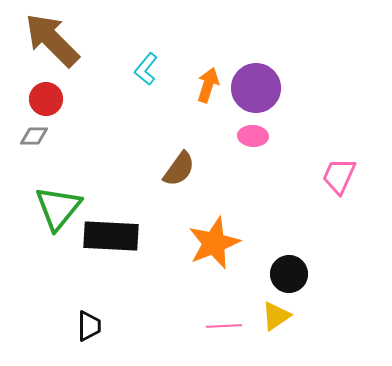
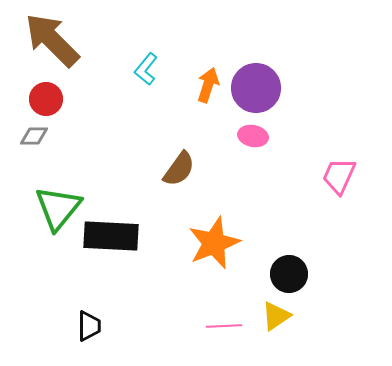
pink ellipse: rotated 8 degrees clockwise
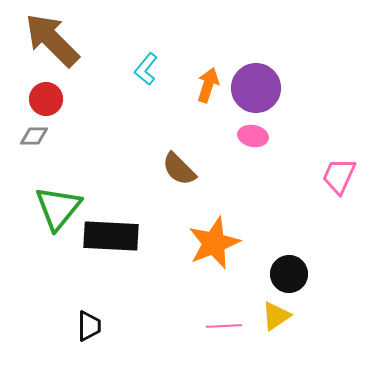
brown semicircle: rotated 99 degrees clockwise
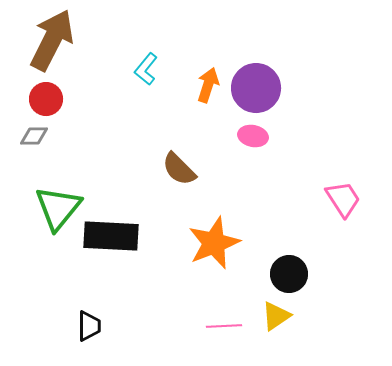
brown arrow: rotated 72 degrees clockwise
pink trapezoid: moved 4 px right, 23 px down; rotated 123 degrees clockwise
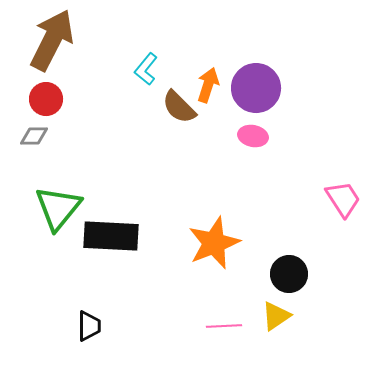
brown semicircle: moved 62 px up
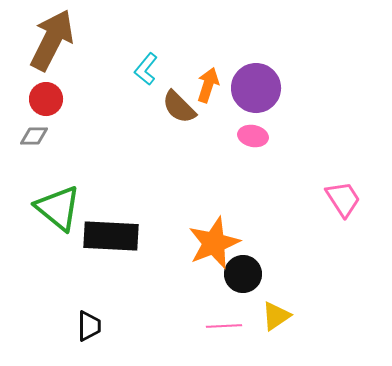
green triangle: rotated 30 degrees counterclockwise
black circle: moved 46 px left
